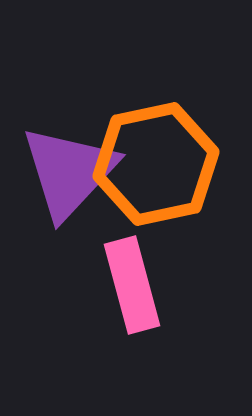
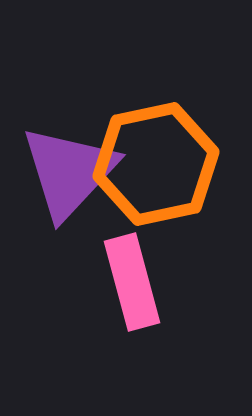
pink rectangle: moved 3 px up
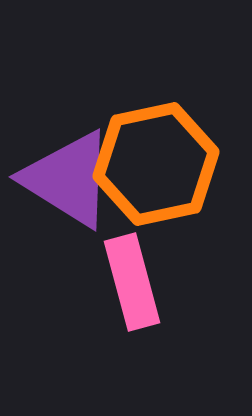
purple triangle: moved 1 px left, 7 px down; rotated 41 degrees counterclockwise
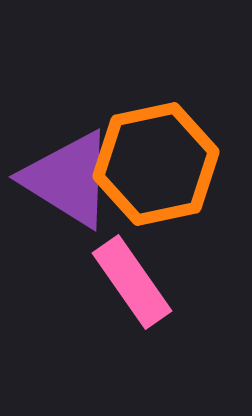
pink rectangle: rotated 20 degrees counterclockwise
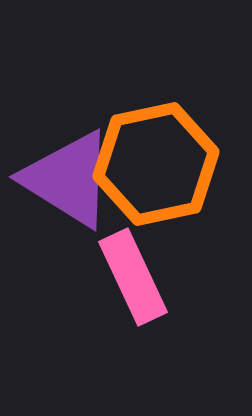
pink rectangle: moved 1 px right, 5 px up; rotated 10 degrees clockwise
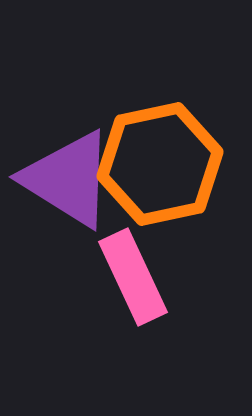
orange hexagon: moved 4 px right
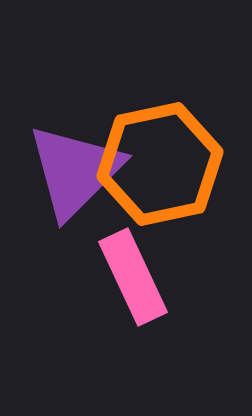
purple triangle: moved 7 px right, 8 px up; rotated 43 degrees clockwise
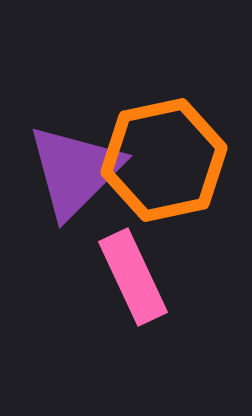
orange hexagon: moved 4 px right, 4 px up
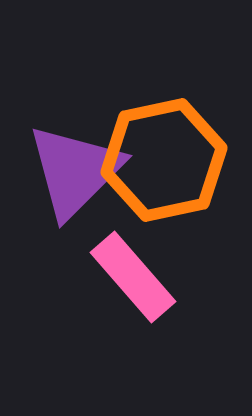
pink rectangle: rotated 16 degrees counterclockwise
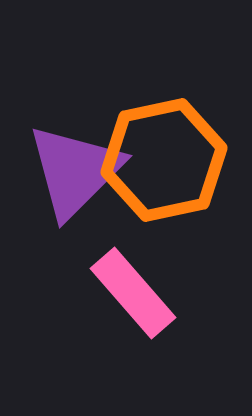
pink rectangle: moved 16 px down
